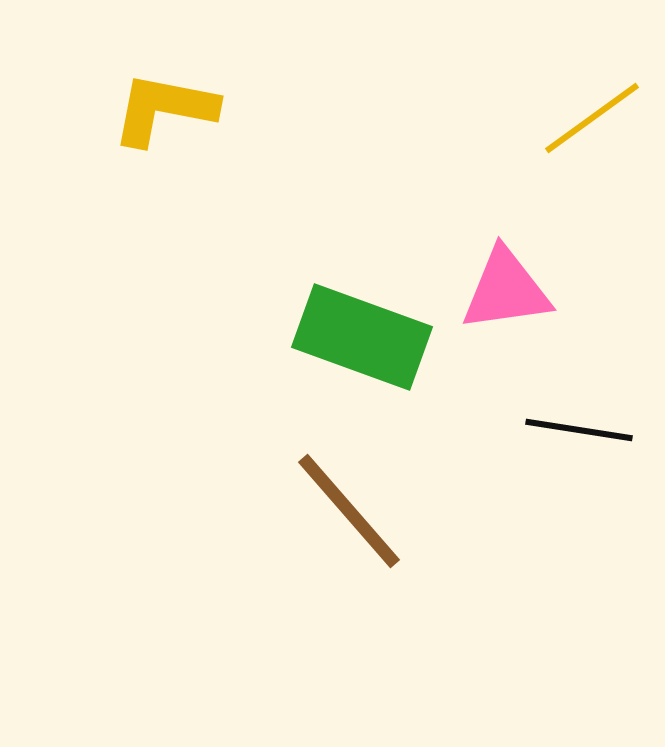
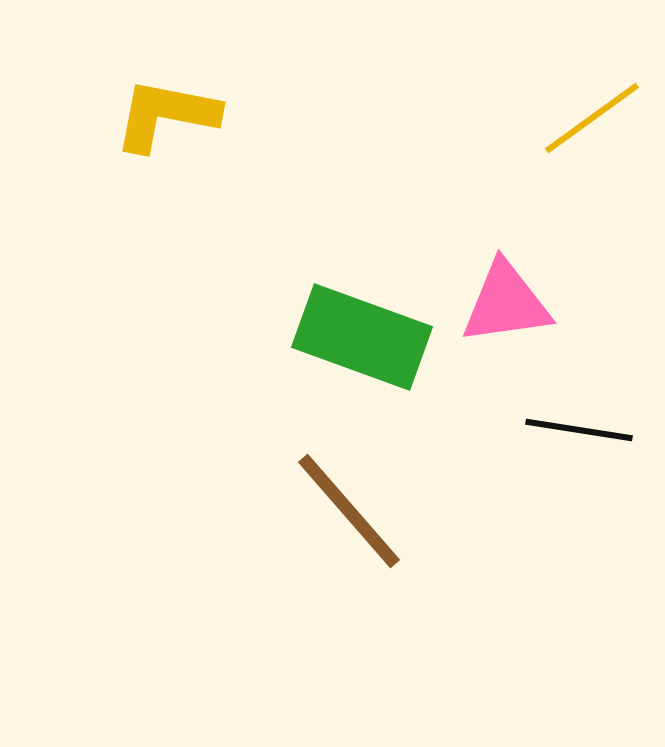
yellow L-shape: moved 2 px right, 6 px down
pink triangle: moved 13 px down
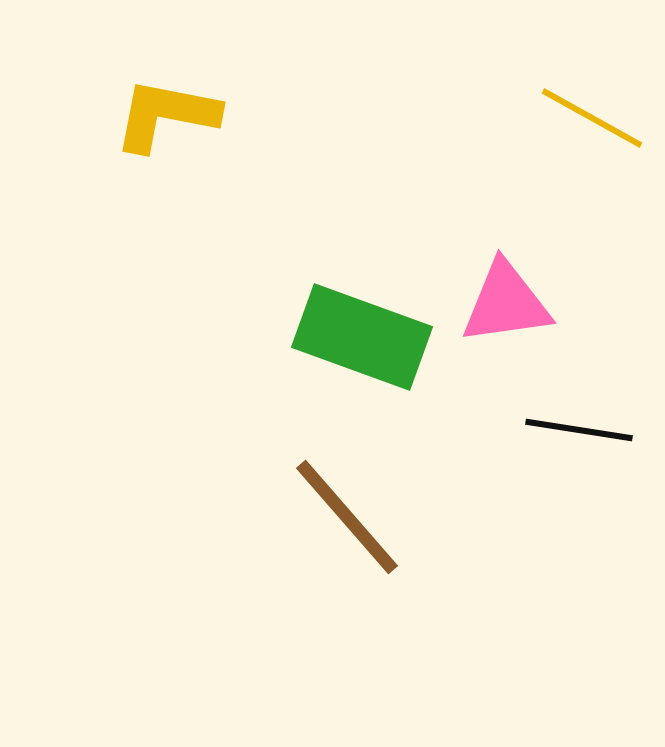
yellow line: rotated 65 degrees clockwise
brown line: moved 2 px left, 6 px down
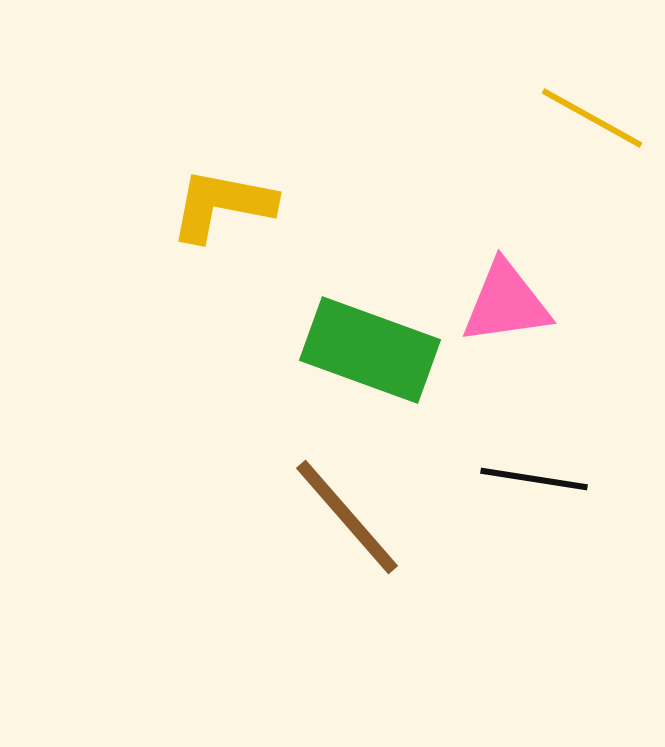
yellow L-shape: moved 56 px right, 90 px down
green rectangle: moved 8 px right, 13 px down
black line: moved 45 px left, 49 px down
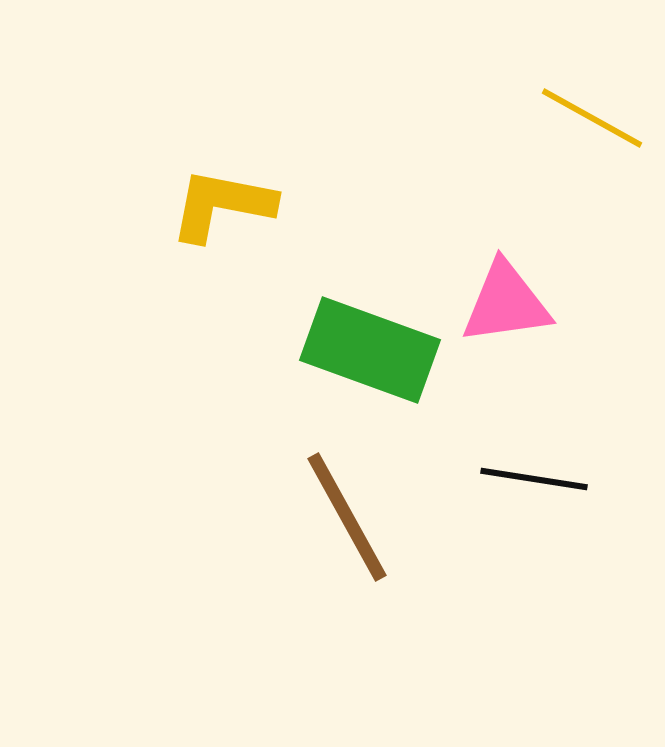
brown line: rotated 12 degrees clockwise
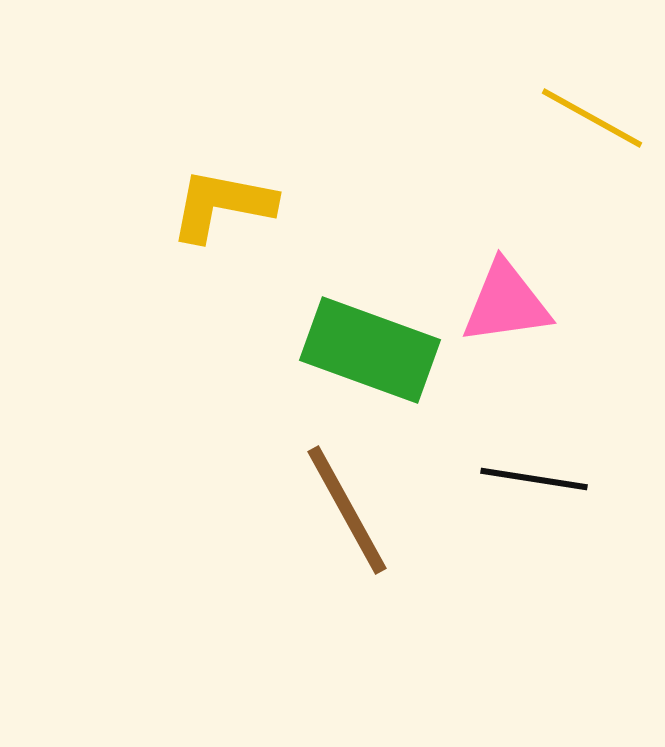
brown line: moved 7 px up
